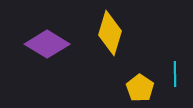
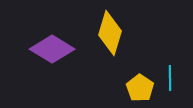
purple diamond: moved 5 px right, 5 px down
cyan line: moved 5 px left, 4 px down
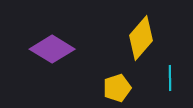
yellow diamond: moved 31 px right, 5 px down; rotated 24 degrees clockwise
yellow pentagon: moved 23 px left; rotated 20 degrees clockwise
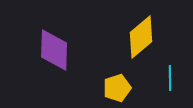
yellow diamond: moved 1 px up; rotated 9 degrees clockwise
purple diamond: moved 2 px right, 1 px down; rotated 60 degrees clockwise
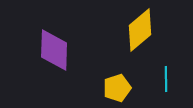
yellow diamond: moved 1 px left, 7 px up
cyan line: moved 4 px left, 1 px down
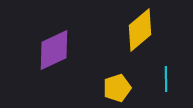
purple diamond: rotated 63 degrees clockwise
